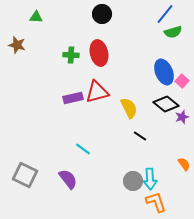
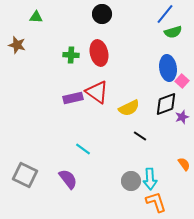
blue ellipse: moved 4 px right, 4 px up; rotated 15 degrees clockwise
red triangle: rotated 50 degrees clockwise
black diamond: rotated 60 degrees counterclockwise
yellow semicircle: rotated 90 degrees clockwise
gray circle: moved 2 px left
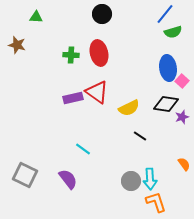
black diamond: rotated 30 degrees clockwise
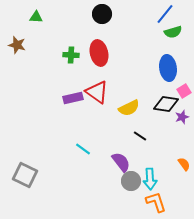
pink square: moved 2 px right, 10 px down; rotated 16 degrees clockwise
purple semicircle: moved 53 px right, 17 px up
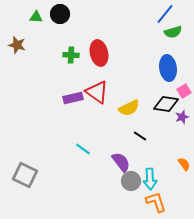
black circle: moved 42 px left
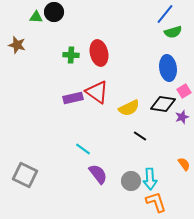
black circle: moved 6 px left, 2 px up
black diamond: moved 3 px left
purple semicircle: moved 23 px left, 12 px down
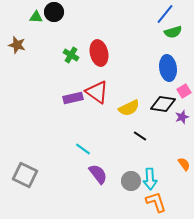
green cross: rotated 28 degrees clockwise
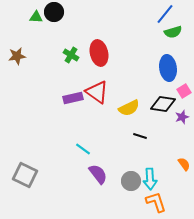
brown star: moved 11 px down; rotated 24 degrees counterclockwise
black line: rotated 16 degrees counterclockwise
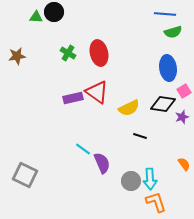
blue line: rotated 55 degrees clockwise
green cross: moved 3 px left, 2 px up
purple semicircle: moved 4 px right, 11 px up; rotated 15 degrees clockwise
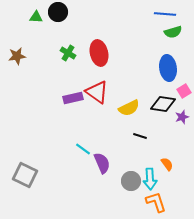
black circle: moved 4 px right
orange semicircle: moved 17 px left
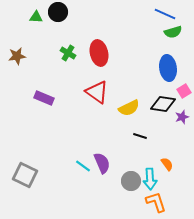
blue line: rotated 20 degrees clockwise
purple rectangle: moved 29 px left; rotated 36 degrees clockwise
cyan line: moved 17 px down
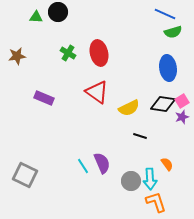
pink square: moved 2 px left, 10 px down
cyan line: rotated 21 degrees clockwise
